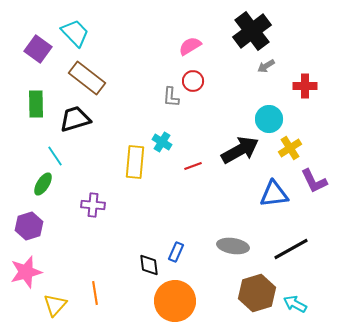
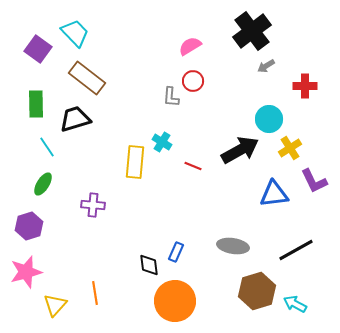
cyan line: moved 8 px left, 9 px up
red line: rotated 42 degrees clockwise
black line: moved 5 px right, 1 px down
brown hexagon: moved 2 px up
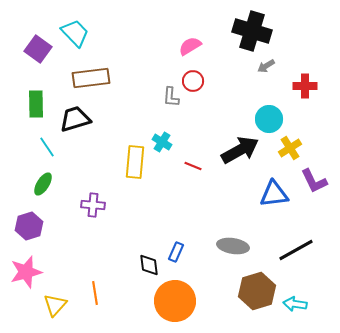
black cross: rotated 36 degrees counterclockwise
brown rectangle: moved 4 px right; rotated 45 degrees counterclockwise
cyan arrow: rotated 20 degrees counterclockwise
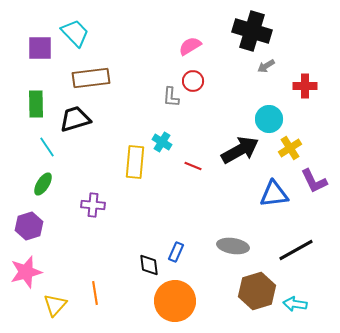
purple square: moved 2 px right, 1 px up; rotated 36 degrees counterclockwise
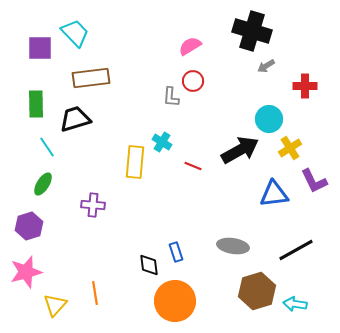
blue rectangle: rotated 42 degrees counterclockwise
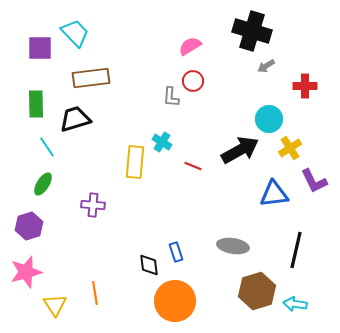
black line: rotated 48 degrees counterclockwise
yellow triangle: rotated 15 degrees counterclockwise
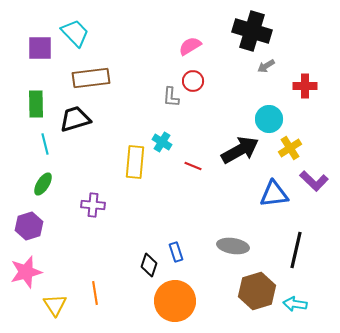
cyan line: moved 2 px left, 3 px up; rotated 20 degrees clockwise
purple L-shape: rotated 20 degrees counterclockwise
black diamond: rotated 25 degrees clockwise
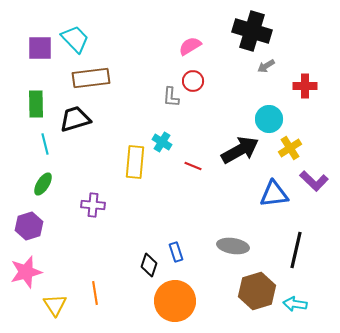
cyan trapezoid: moved 6 px down
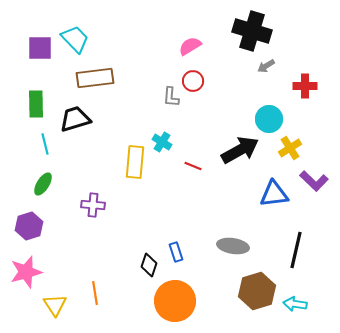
brown rectangle: moved 4 px right
